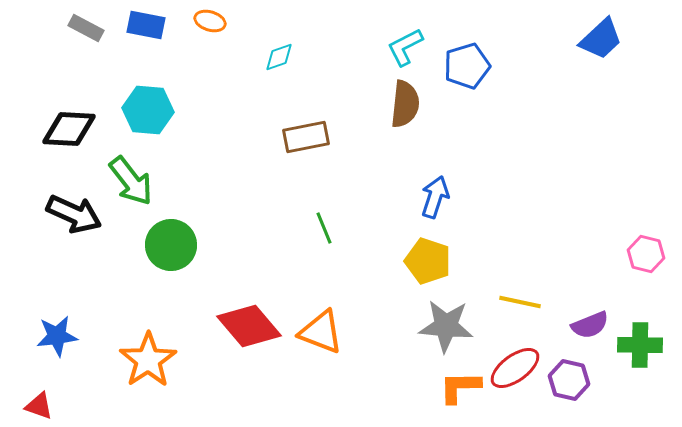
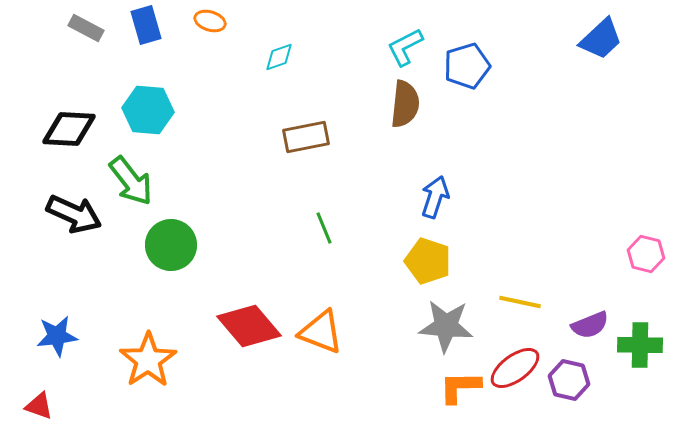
blue rectangle: rotated 63 degrees clockwise
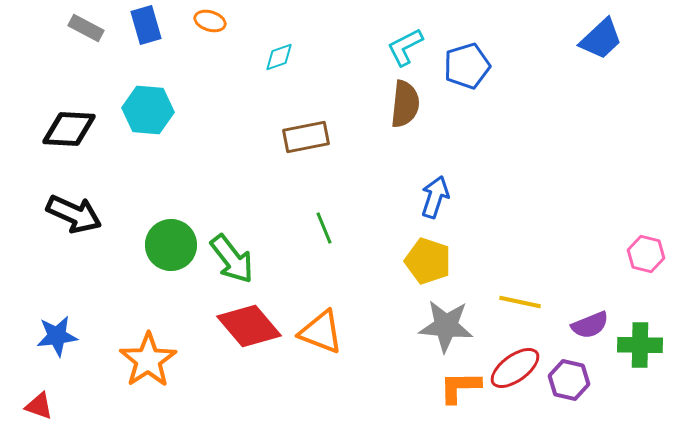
green arrow: moved 101 px right, 78 px down
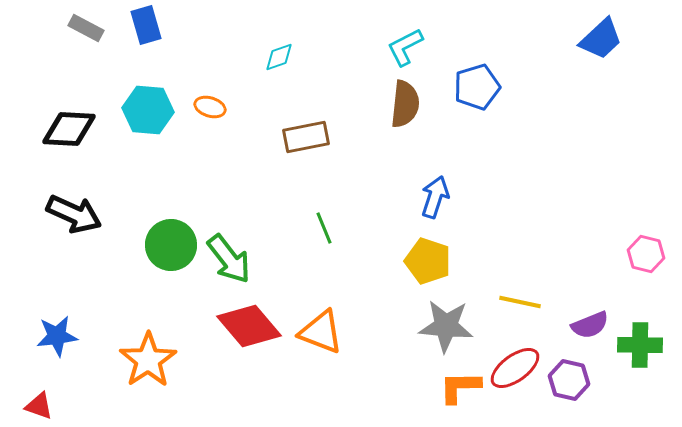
orange ellipse: moved 86 px down
blue pentagon: moved 10 px right, 21 px down
green arrow: moved 3 px left
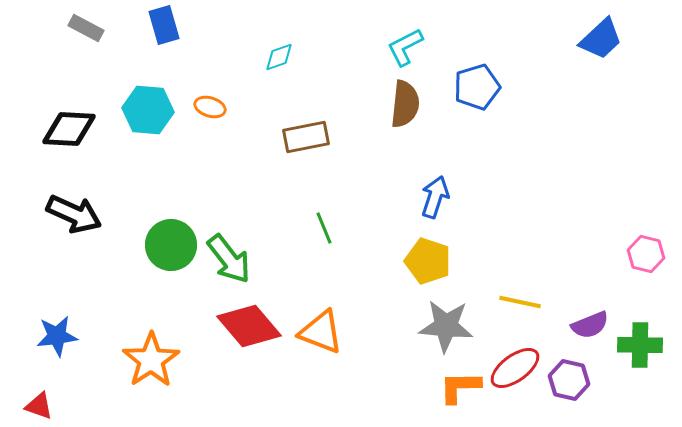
blue rectangle: moved 18 px right
orange star: moved 3 px right
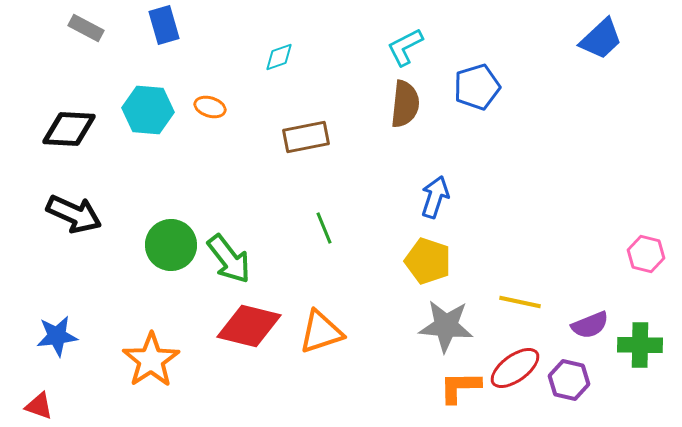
red diamond: rotated 36 degrees counterclockwise
orange triangle: rotated 39 degrees counterclockwise
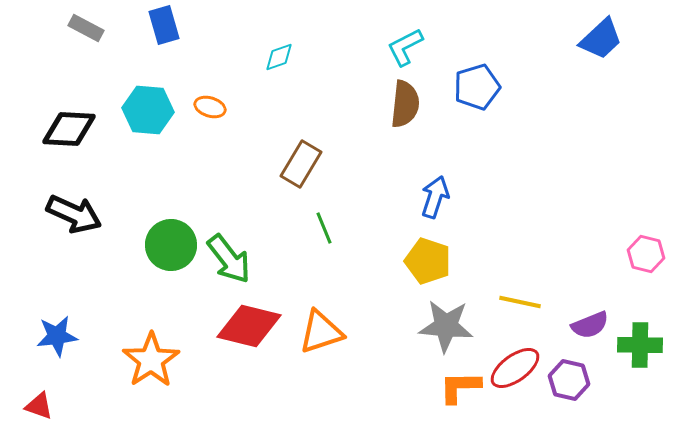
brown rectangle: moved 5 px left, 27 px down; rotated 48 degrees counterclockwise
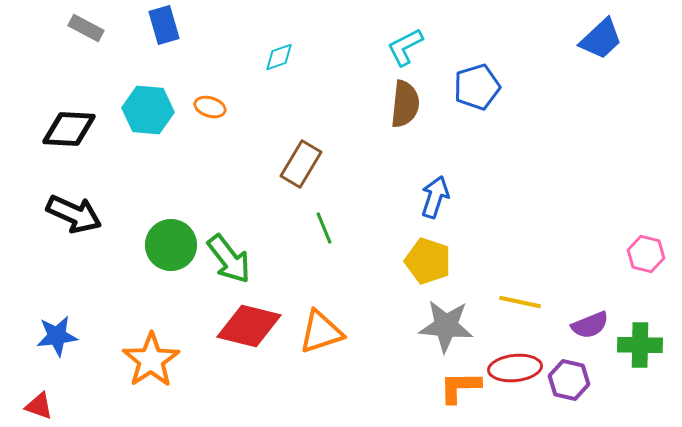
red ellipse: rotated 30 degrees clockwise
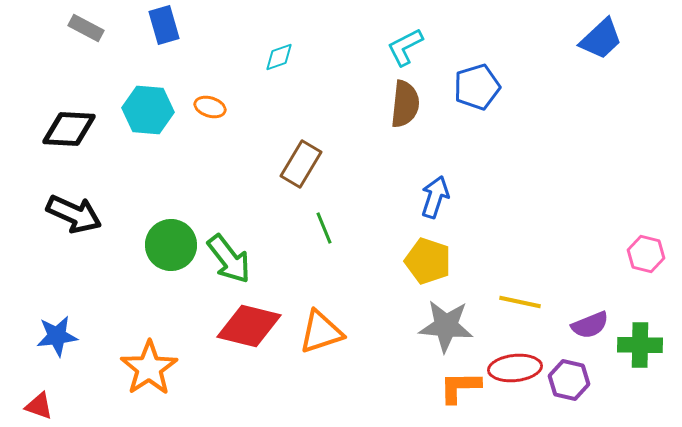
orange star: moved 2 px left, 8 px down
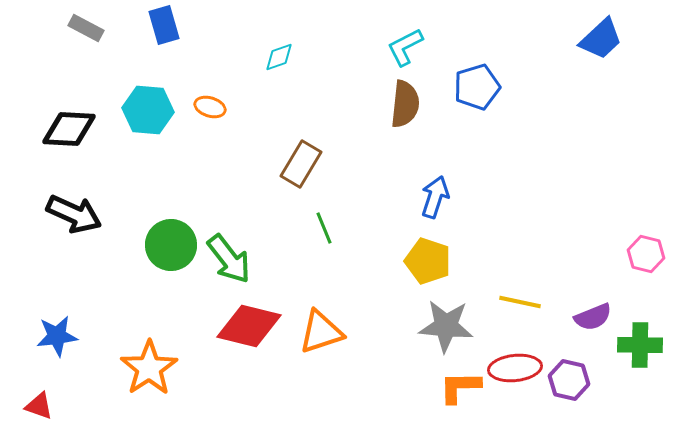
purple semicircle: moved 3 px right, 8 px up
